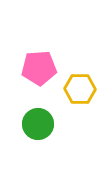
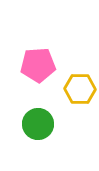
pink pentagon: moved 1 px left, 3 px up
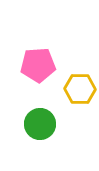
green circle: moved 2 px right
